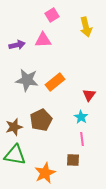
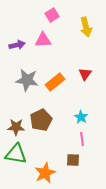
red triangle: moved 4 px left, 21 px up
brown star: moved 2 px right; rotated 18 degrees clockwise
green triangle: moved 1 px right, 1 px up
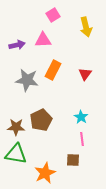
pink square: moved 1 px right
orange rectangle: moved 2 px left, 12 px up; rotated 24 degrees counterclockwise
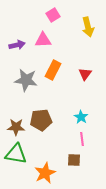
yellow arrow: moved 2 px right
gray star: moved 1 px left
brown pentagon: rotated 20 degrees clockwise
brown square: moved 1 px right
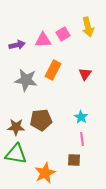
pink square: moved 10 px right, 19 px down
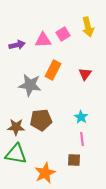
gray star: moved 4 px right, 5 px down
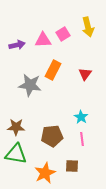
brown pentagon: moved 11 px right, 16 px down
brown square: moved 2 px left, 6 px down
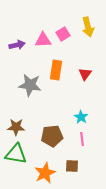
orange rectangle: moved 3 px right; rotated 18 degrees counterclockwise
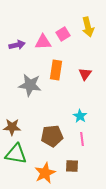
pink triangle: moved 2 px down
cyan star: moved 1 px left, 1 px up
brown star: moved 4 px left
